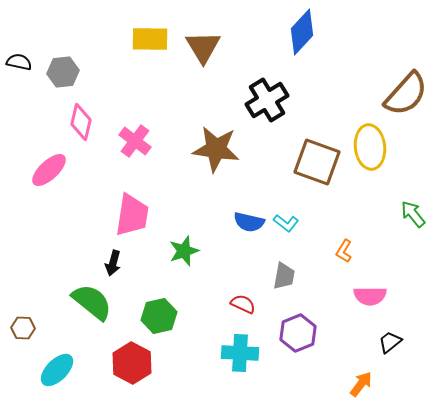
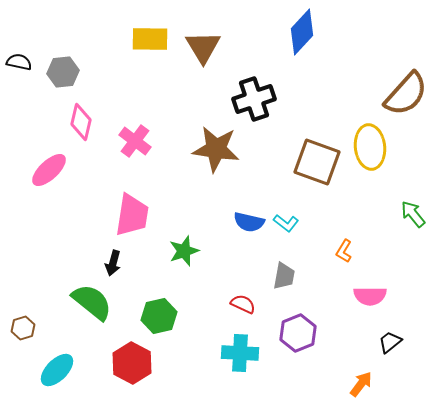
black cross: moved 13 px left, 1 px up; rotated 12 degrees clockwise
brown hexagon: rotated 20 degrees counterclockwise
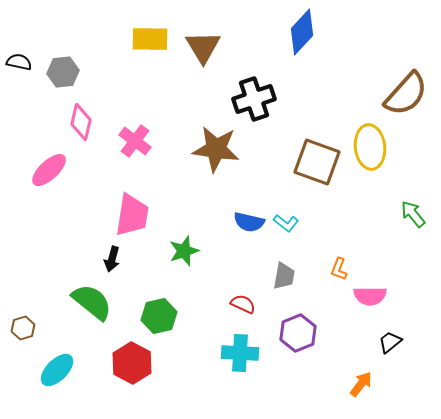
orange L-shape: moved 5 px left, 18 px down; rotated 10 degrees counterclockwise
black arrow: moved 1 px left, 4 px up
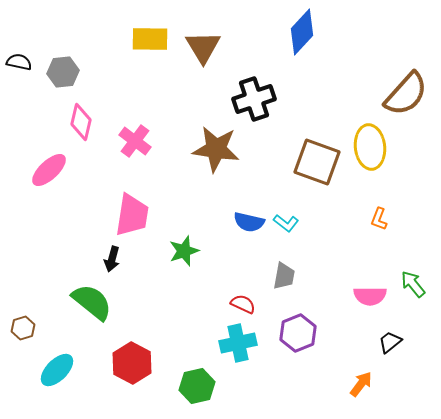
green arrow: moved 70 px down
orange L-shape: moved 40 px right, 50 px up
green hexagon: moved 38 px right, 70 px down
cyan cross: moved 2 px left, 10 px up; rotated 15 degrees counterclockwise
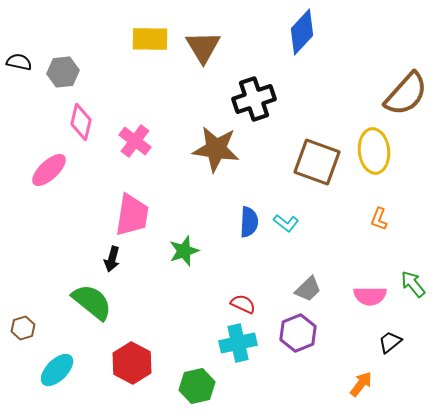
yellow ellipse: moved 4 px right, 4 px down
blue semicircle: rotated 100 degrees counterclockwise
gray trapezoid: moved 24 px right, 13 px down; rotated 36 degrees clockwise
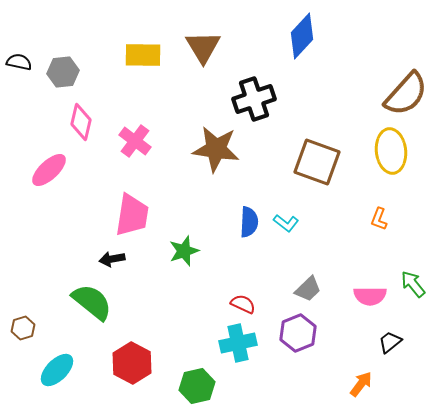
blue diamond: moved 4 px down
yellow rectangle: moved 7 px left, 16 px down
yellow ellipse: moved 17 px right
black arrow: rotated 65 degrees clockwise
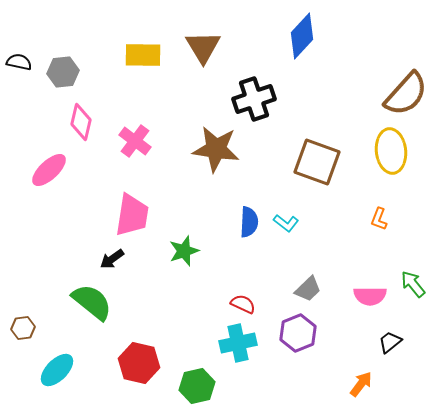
black arrow: rotated 25 degrees counterclockwise
brown hexagon: rotated 10 degrees clockwise
red hexagon: moved 7 px right; rotated 15 degrees counterclockwise
